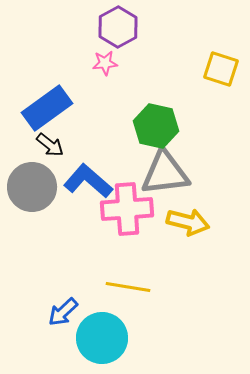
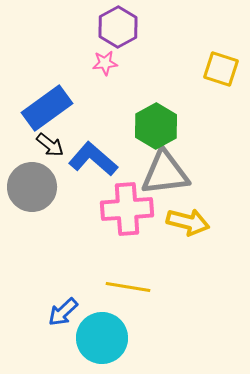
green hexagon: rotated 18 degrees clockwise
blue L-shape: moved 5 px right, 22 px up
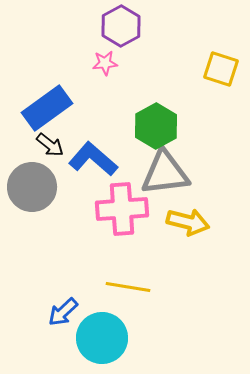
purple hexagon: moved 3 px right, 1 px up
pink cross: moved 5 px left
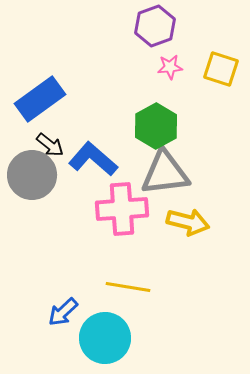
purple hexagon: moved 34 px right; rotated 9 degrees clockwise
pink star: moved 65 px right, 4 px down
blue rectangle: moved 7 px left, 9 px up
gray circle: moved 12 px up
cyan circle: moved 3 px right
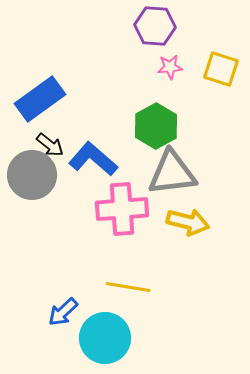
purple hexagon: rotated 24 degrees clockwise
gray triangle: moved 7 px right
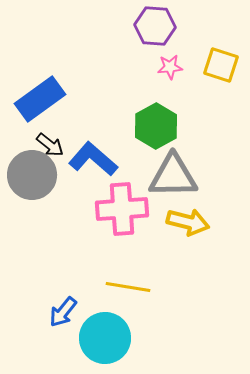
yellow square: moved 4 px up
gray triangle: moved 1 px right, 3 px down; rotated 6 degrees clockwise
blue arrow: rotated 8 degrees counterclockwise
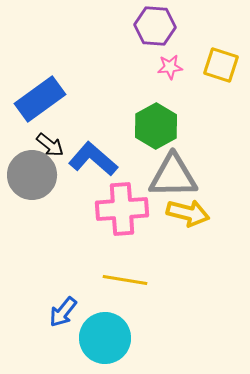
yellow arrow: moved 9 px up
yellow line: moved 3 px left, 7 px up
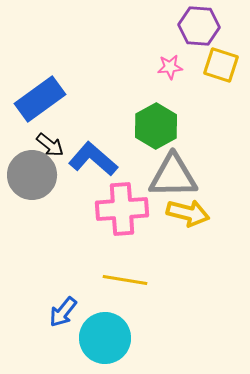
purple hexagon: moved 44 px right
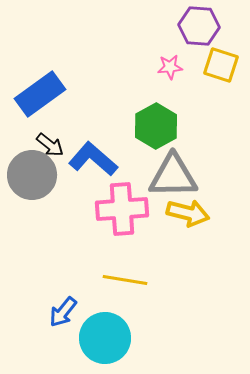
blue rectangle: moved 5 px up
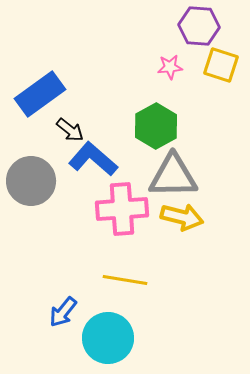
black arrow: moved 20 px right, 15 px up
gray circle: moved 1 px left, 6 px down
yellow arrow: moved 6 px left, 4 px down
cyan circle: moved 3 px right
